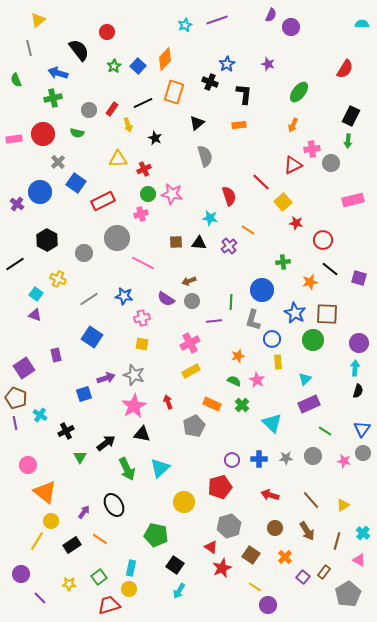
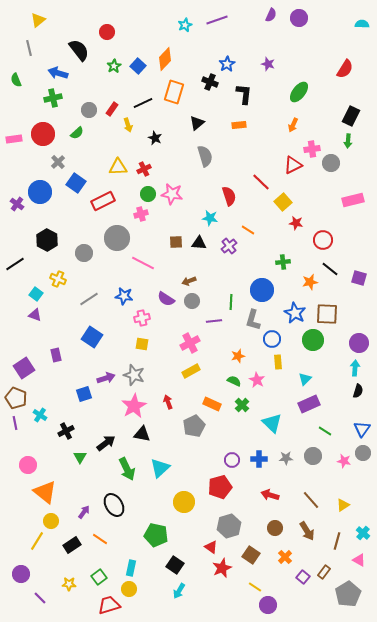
purple circle at (291, 27): moved 8 px right, 9 px up
green semicircle at (77, 133): rotated 56 degrees counterclockwise
yellow triangle at (118, 159): moved 8 px down
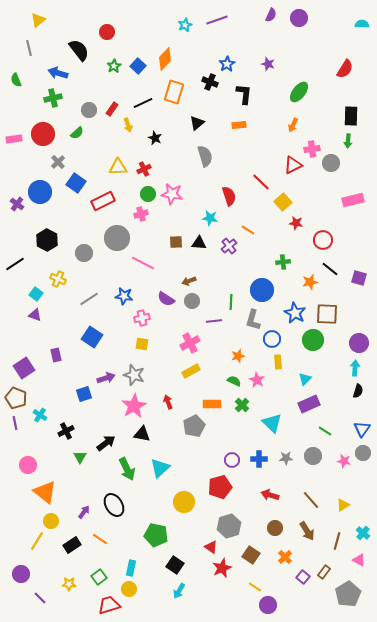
black rectangle at (351, 116): rotated 24 degrees counterclockwise
orange rectangle at (212, 404): rotated 24 degrees counterclockwise
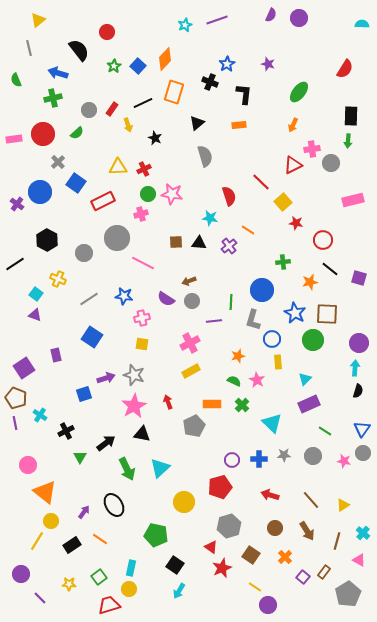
gray star at (286, 458): moved 2 px left, 3 px up
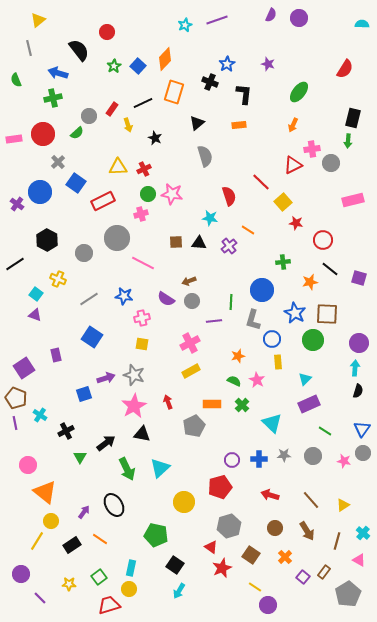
gray circle at (89, 110): moved 6 px down
black rectangle at (351, 116): moved 2 px right, 2 px down; rotated 12 degrees clockwise
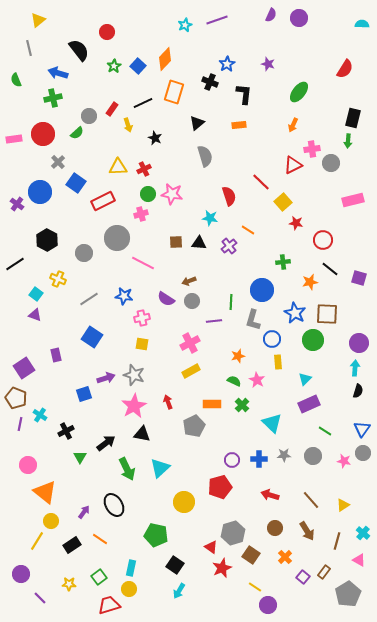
purple line at (15, 423): moved 5 px right, 1 px down; rotated 24 degrees clockwise
gray hexagon at (229, 526): moved 4 px right, 7 px down
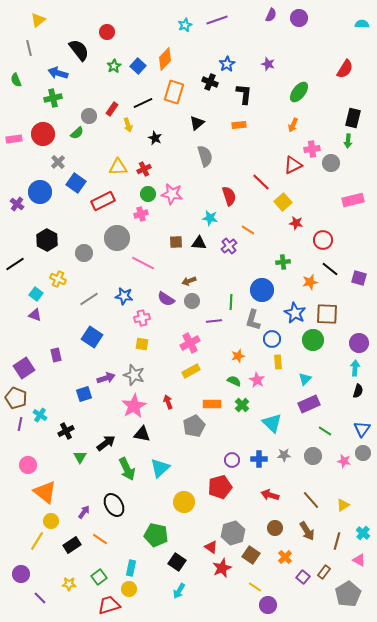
black square at (175, 565): moved 2 px right, 3 px up
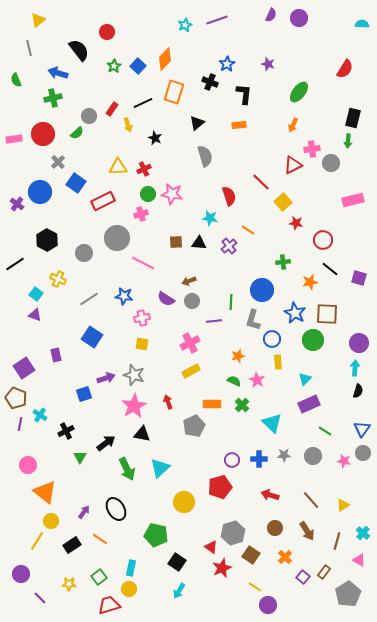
black ellipse at (114, 505): moved 2 px right, 4 px down
